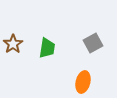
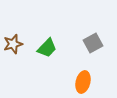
brown star: rotated 18 degrees clockwise
green trapezoid: rotated 35 degrees clockwise
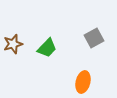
gray square: moved 1 px right, 5 px up
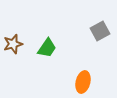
gray square: moved 6 px right, 7 px up
green trapezoid: rotated 10 degrees counterclockwise
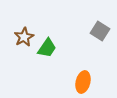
gray square: rotated 30 degrees counterclockwise
brown star: moved 11 px right, 7 px up; rotated 12 degrees counterclockwise
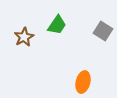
gray square: moved 3 px right
green trapezoid: moved 10 px right, 23 px up
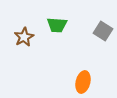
green trapezoid: rotated 60 degrees clockwise
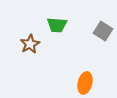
brown star: moved 6 px right, 7 px down
orange ellipse: moved 2 px right, 1 px down
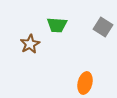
gray square: moved 4 px up
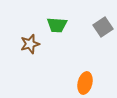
gray square: rotated 24 degrees clockwise
brown star: rotated 12 degrees clockwise
